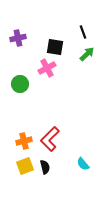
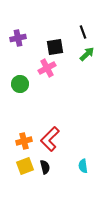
black square: rotated 18 degrees counterclockwise
cyan semicircle: moved 2 px down; rotated 32 degrees clockwise
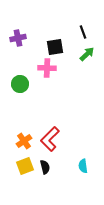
pink cross: rotated 30 degrees clockwise
orange cross: rotated 21 degrees counterclockwise
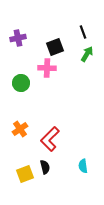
black square: rotated 12 degrees counterclockwise
green arrow: rotated 14 degrees counterclockwise
green circle: moved 1 px right, 1 px up
orange cross: moved 4 px left, 12 px up
yellow square: moved 8 px down
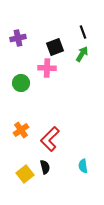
green arrow: moved 5 px left
orange cross: moved 1 px right, 1 px down
yellow square: rotated 18 degrees counterclockwise
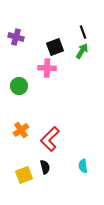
purple cross: moved 2 px left, 1 px up; rotated 28 degrees clockwise
green arrow: moved 3 px up
green circle: moved 2 px left, 3 px down
yellow square: moved 1 px left, 1 px down; rotated 18 degrees clockwise
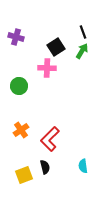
black square: moved 1 px right; rotated 12 degrees counterclockwise
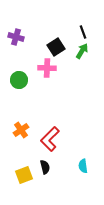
green circle: moved 6 px up
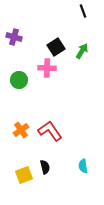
black line: moved 21 px up
purple cross: moved 2 px left
red L-shape: moved 8 px up; rotated 100 degrees clockwise
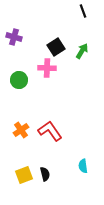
black semicircle: moved 7 px down
